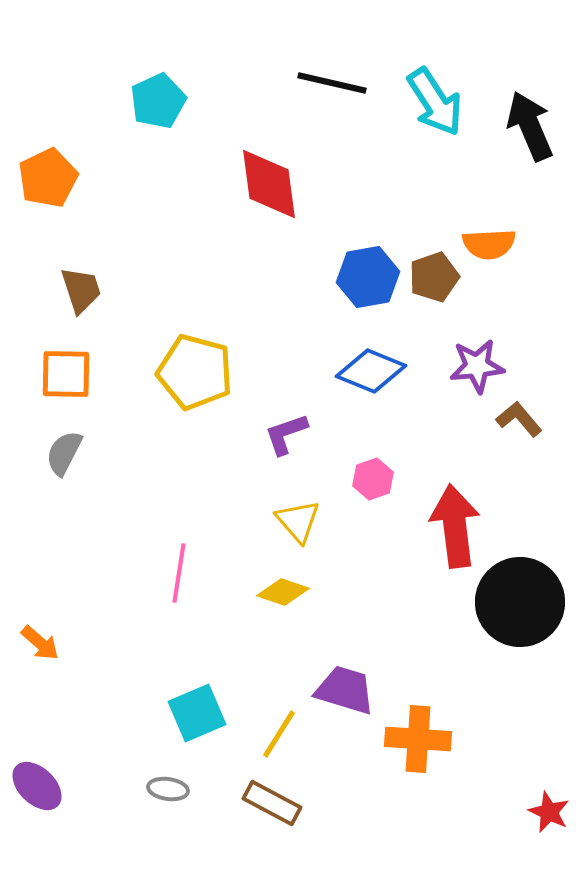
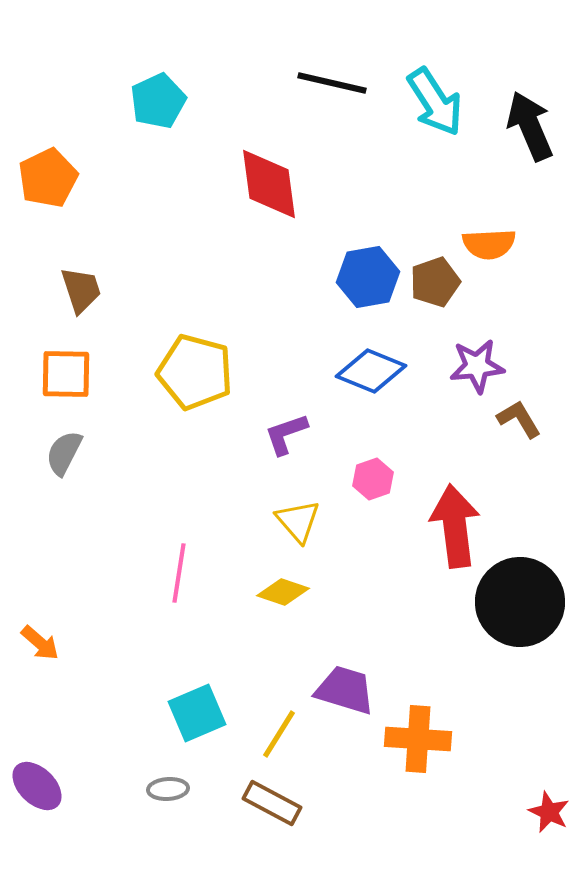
brown pentagon: moved 1 px right, 5 px down
brown L-shape: rotated 9 degrees clockwise
gray ellipse: rotated 12 degrees counterclockwise
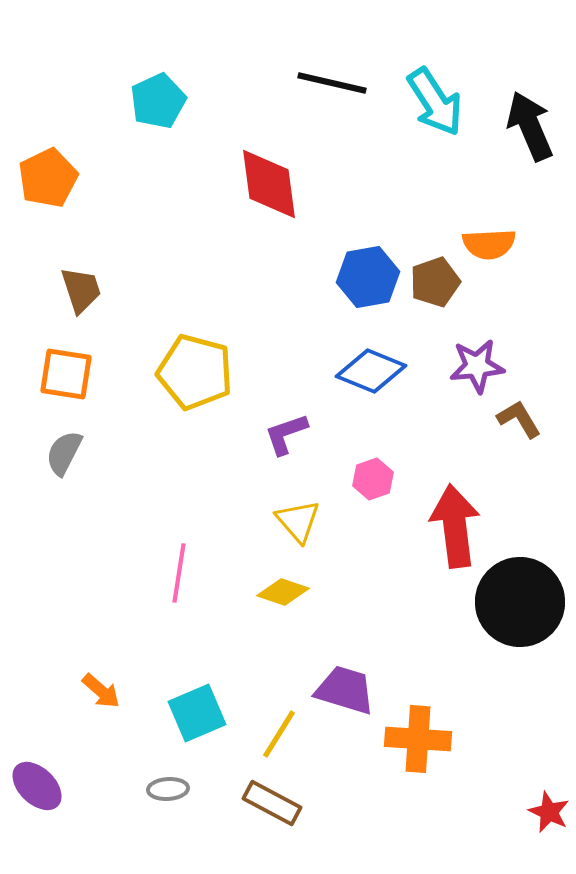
orange square: rotated 8 degrees clockwise
orange arrow: moved 61 px right, 48 px down
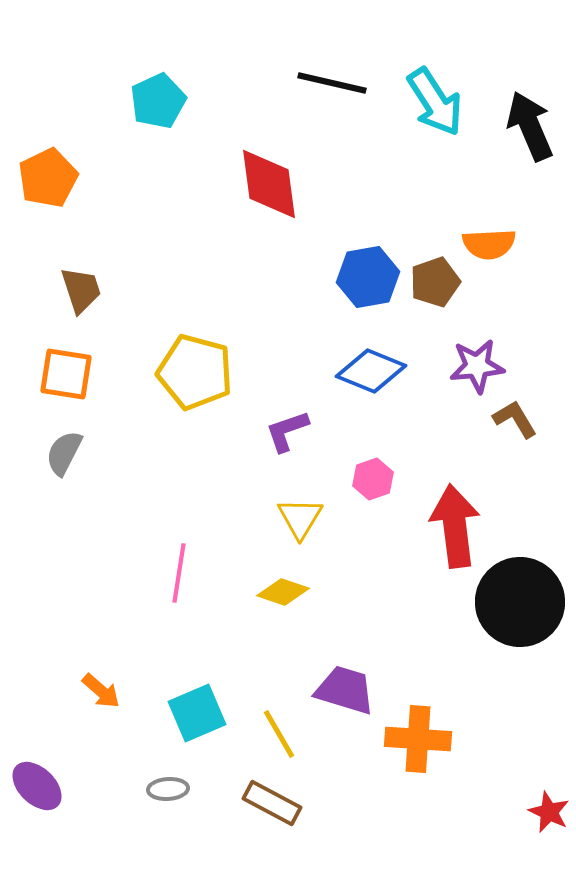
brown L-shape: moved 4 px left
purple L-shape: moved 1 px right, 3 px up
yellow triangle: moved 2 px right, 3 px up; rotated 12 degrees clockwise
yellow line: rotated 62 degrees counterclockwise
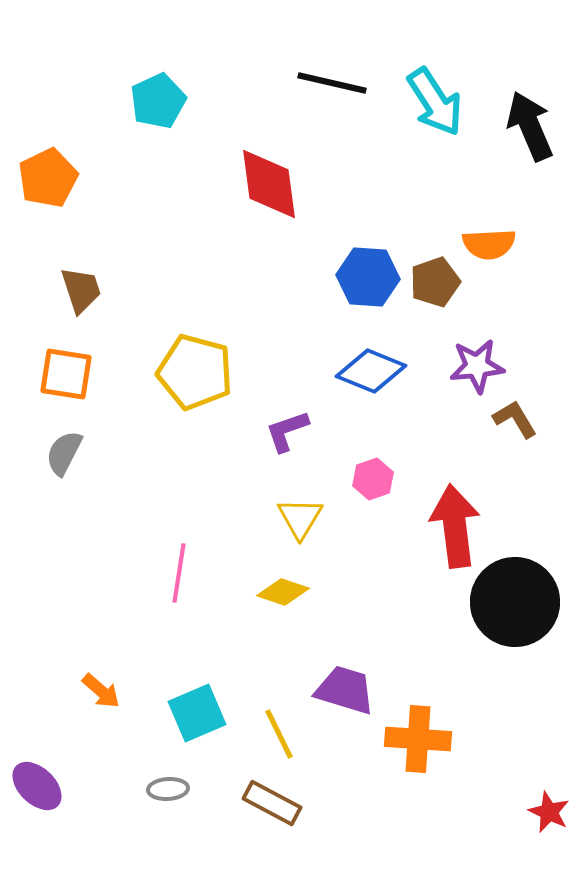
blue hexagon: rotated 14 degrees clockwise
black circle: moved 5 px left
yellow line: rotated 4 degrees clockwise
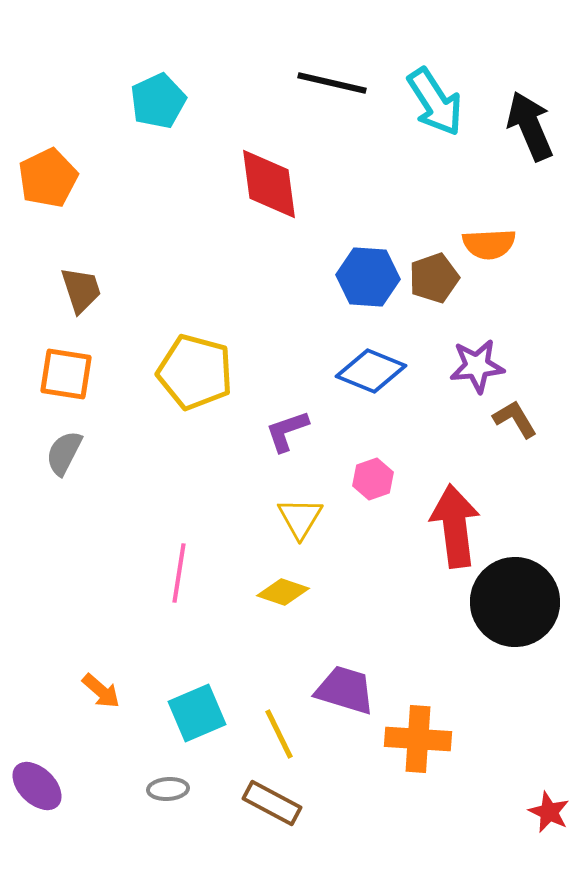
brown pentagon: moved 1 px left, 4 px up
